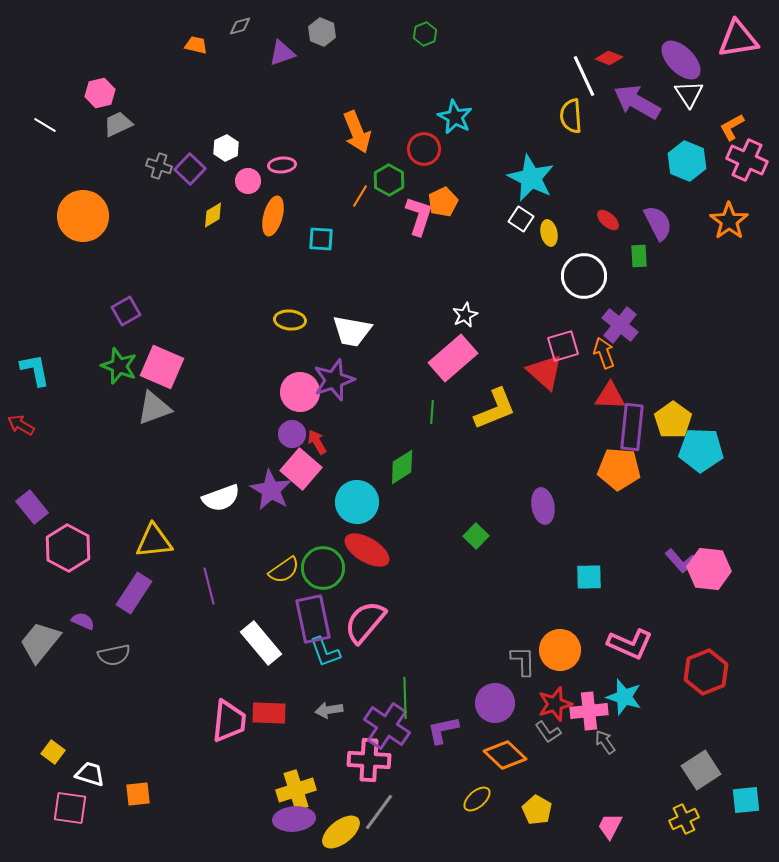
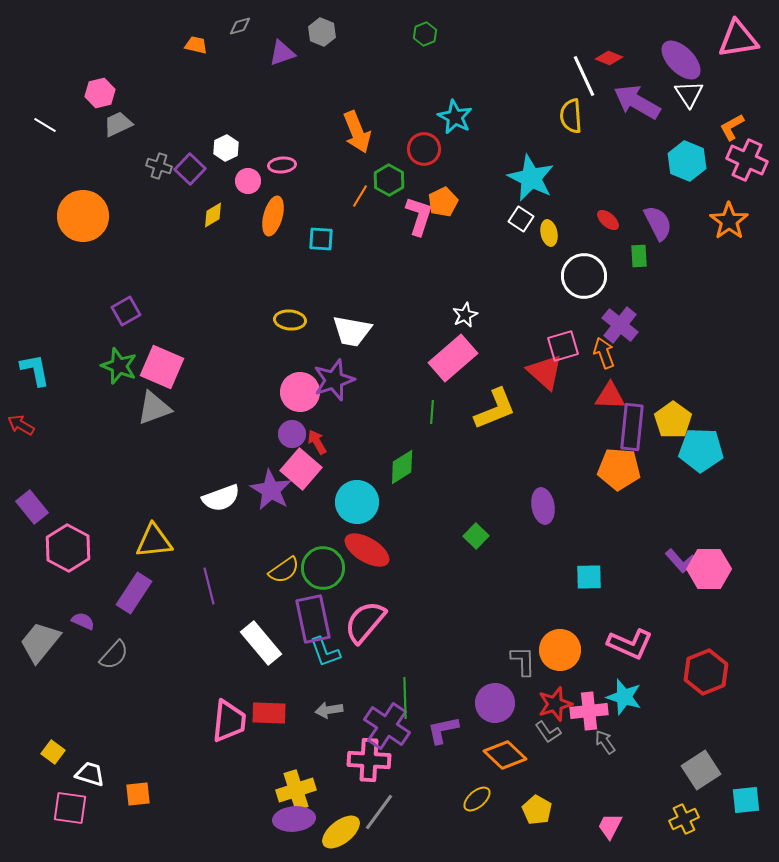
pink hexagon at (709, 569): rotated 6 degrees counterclockwise
gray semicircle at (114, 655): rotated 36 degrees counterclockwise
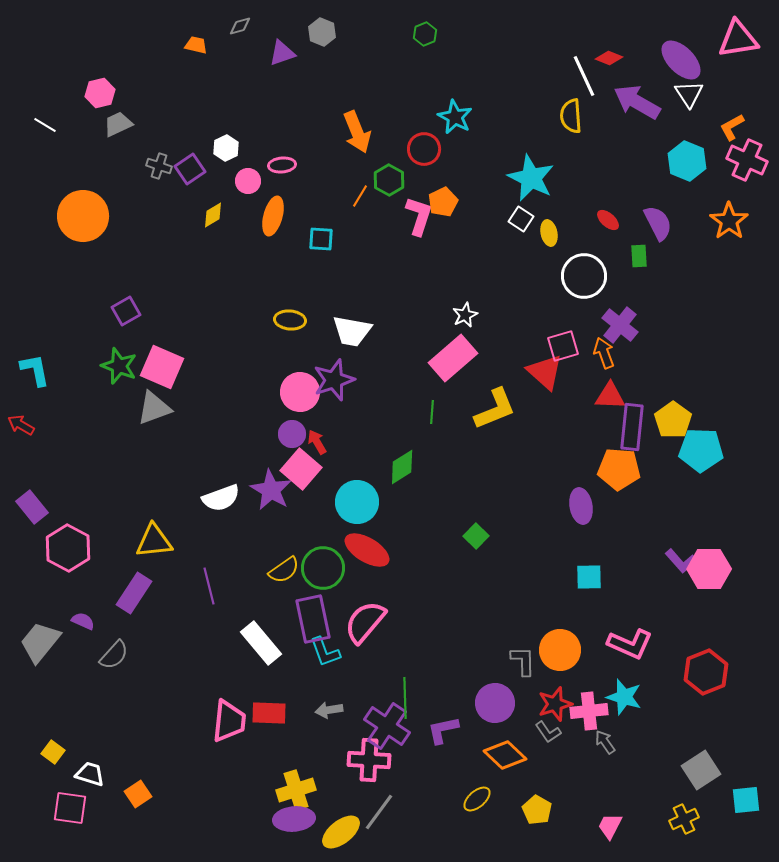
purple square at (190, 169): rotated 12 degrees clockwise
purple ellipse at (543, 506): moved 38 px right
orange square at (138, 794): rotated 28 degrees counterclockwise
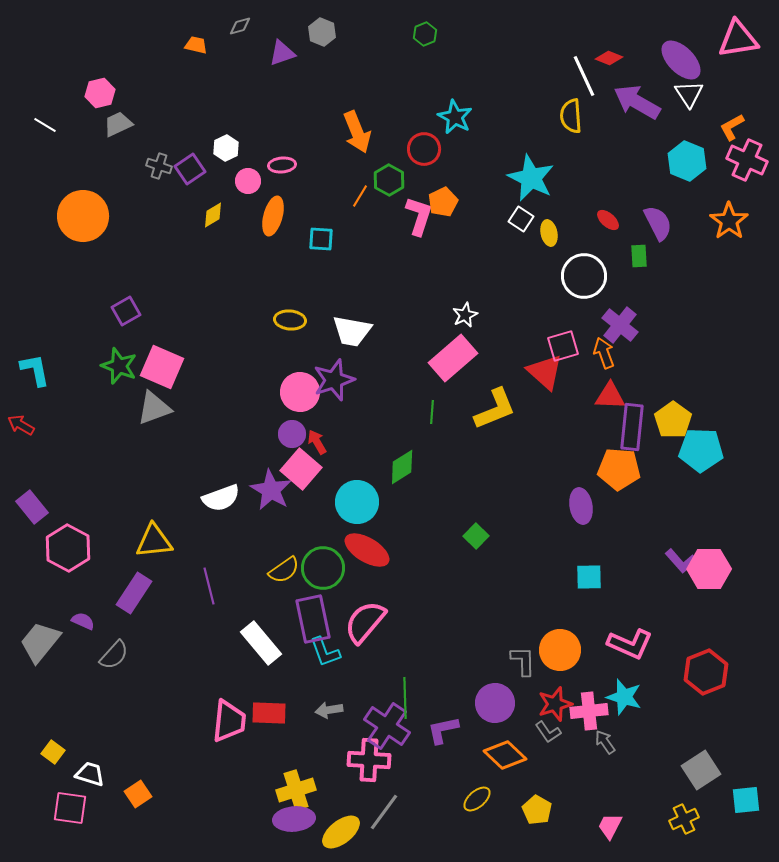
gray line at (379, 812): moved 5 px right
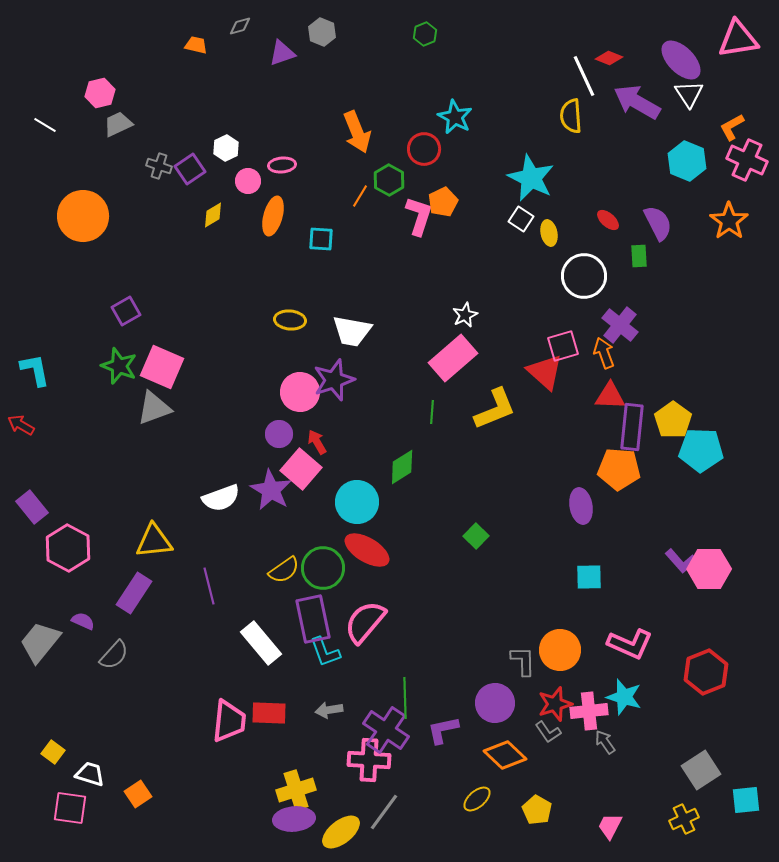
purple circle at (292, 434): moved 13 px left
purple cross at (387, 726): moved 1 px left, 4 px down
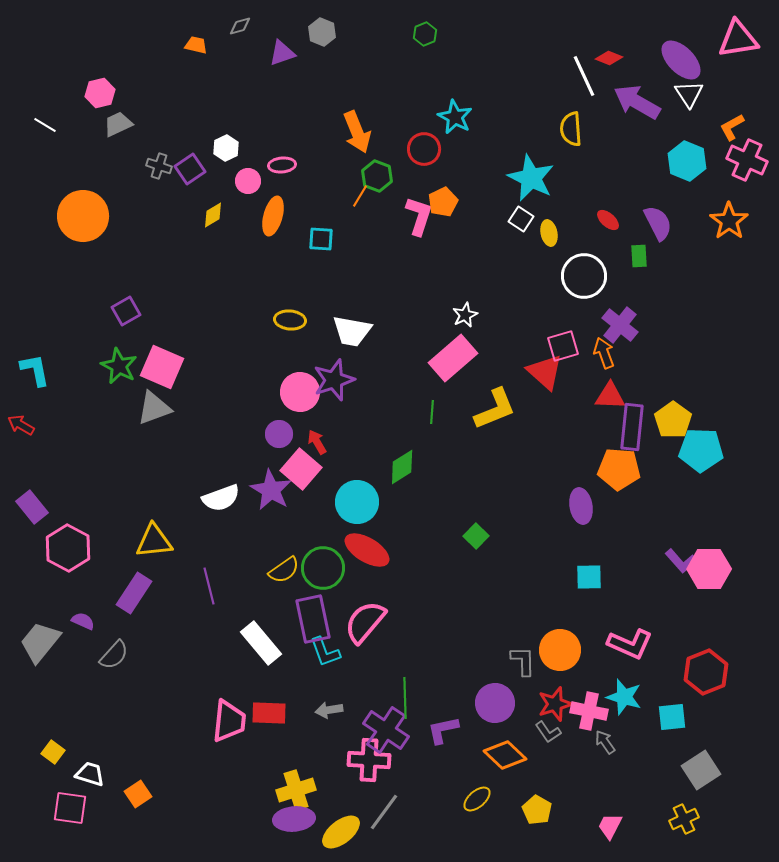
yellow semicircle at (571, 116): moved 13 px down
green hexagon at (389, 180): moved 12 px left, 4 px up; rotated 8 degrees counterclockwise
green star at (119, 366): rotated 6 degrees clockwise
pink cross at (589, 711): rotated 18 degrees clockwise
cyan square at (746, 800): moved 74 px left, 83 px up
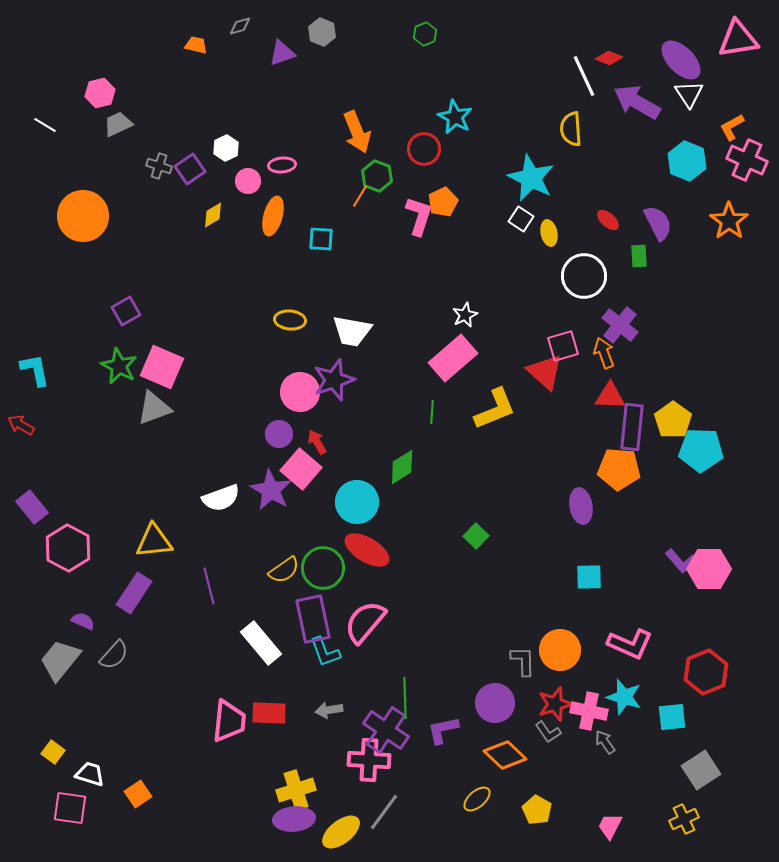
gray trapezoid at (40, 642): moved 20 px right, 18 px down
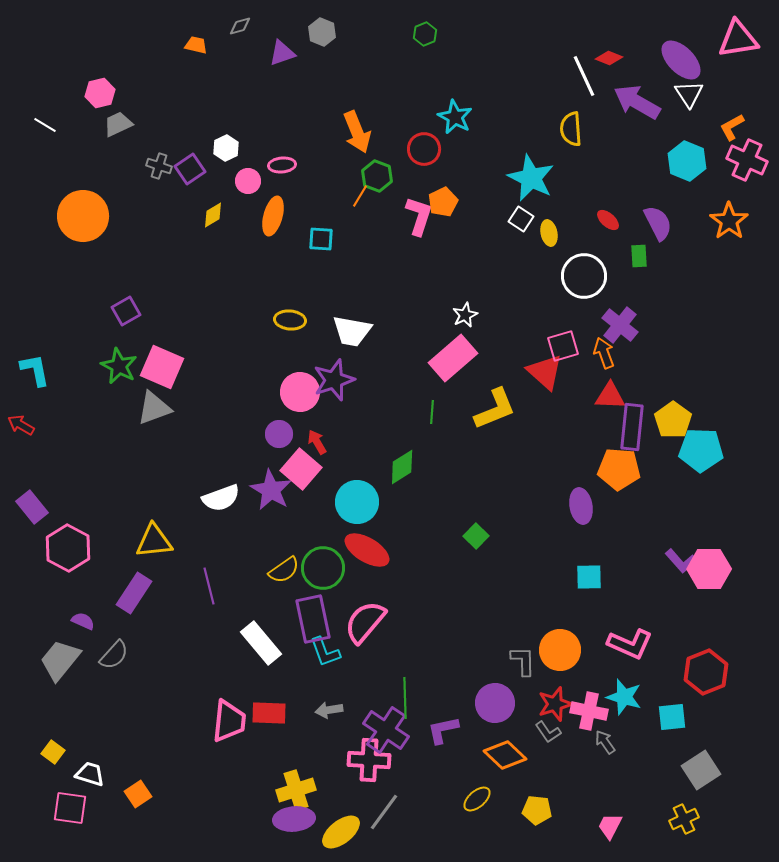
yellow pentagon at (537, 810): rotated 24 degrees counterclockwise
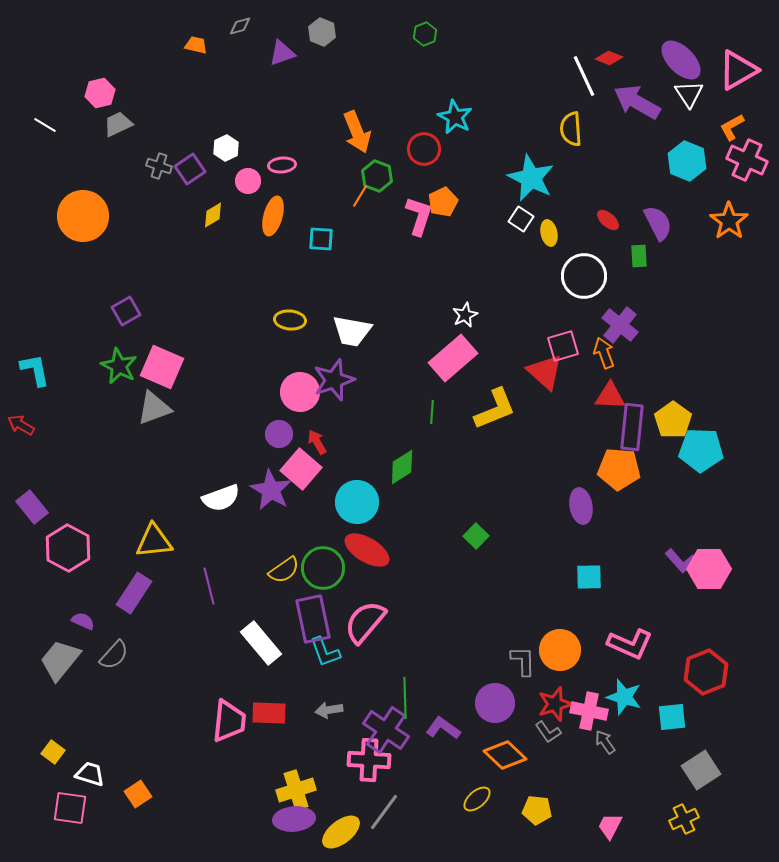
pink triangle at (738, 39): moved 31 px down; rotated 21 degrees counterclockwise
purple L-shape at (443, 730): moved 2 px up; rotated 48 degrees clockwise
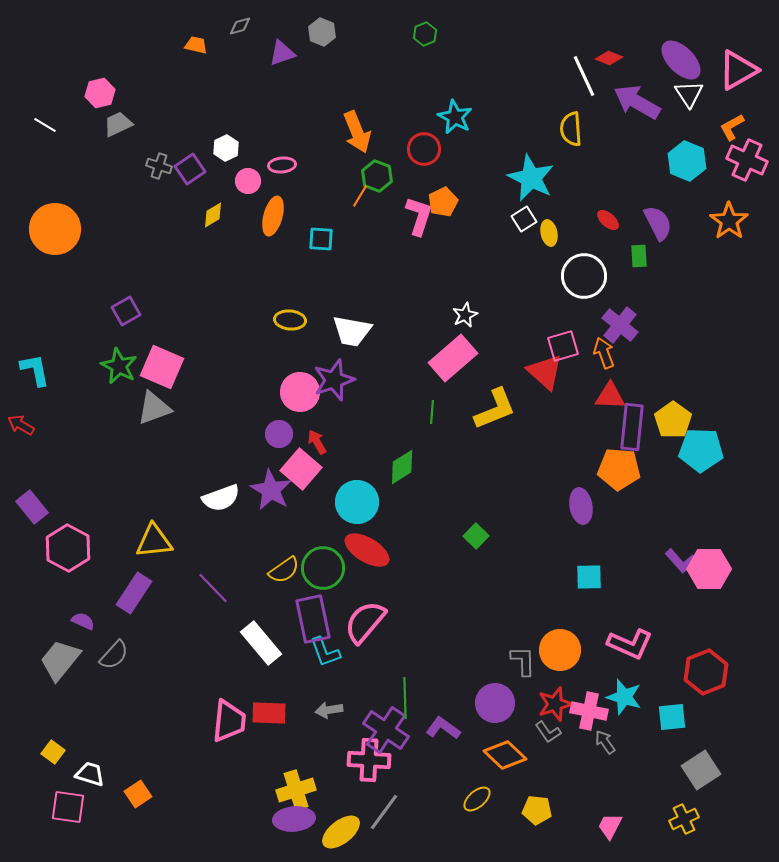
orange circle at (83, 216): moved 28 px left, 13 px down
white square at (521, 219): moved 3 px right; rotated 25 degrees clockwise
purple line at (209, 586): moved 4 px right, 2 px down; rotated 30 degrees counterclockwise
pink square at (70, 808): moved 2 px left, 1 px up
